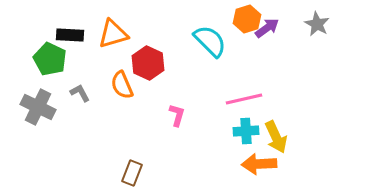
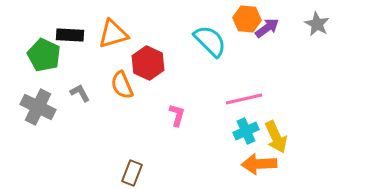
orange hexagon: rotated 24 degrees clockwise
green pentagon: moved 6 px left, 4 px up
cyan cross: rotated 20 degrees counterclockwise
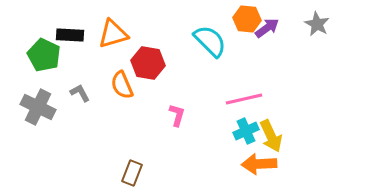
red hexagon: rotated 16 degrees counterclockwise
yellow arrow: moved 5 px left, 1 px up
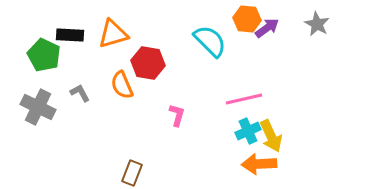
cyan cross: moved 2 px right
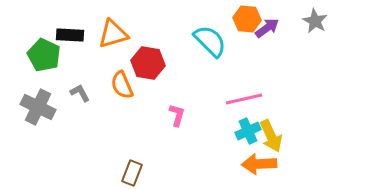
gray star: moved 2 px left, 3 px up
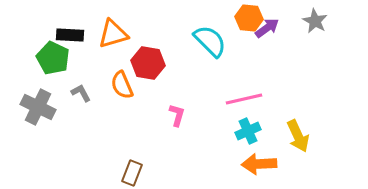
orange hexagon: moved 2 px right, 1 px up
green pentagon: moved 9 px right, 3 px down
gray L-shape: moved 1 px right
yellow arrow: moved 27 px right
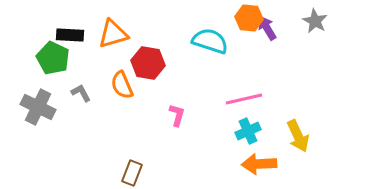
purple arrow: rotated 85 degrees counterclockwise
cyan semicircle: rotated 27 degrees counterclockwise
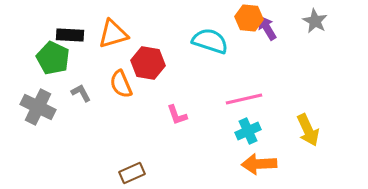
orange semicircle: moved 1 px left, 1 px up
pink L-shape: rotated 145 degrees clockwise
yellow arrow: moved 10 px right, 6 px up
brown rectangle: rotated 45 degrees clockwise
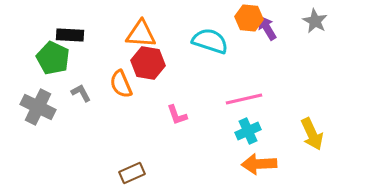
orange triangle: moved 28 px right; rotated 20 degrees clockwise
yellow arrow: moved 4 px right, 4 px down
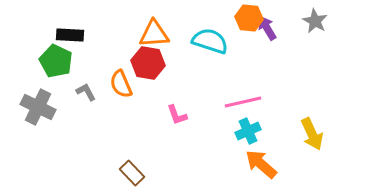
orange triangle: moved 13 px right; rotated 8 degrees counterclockwise
green pentagon: moved 3 px right, 3 px down
gray L-shape: moved 5 px right, 1 px up
pink line: moved 1 px left, 3 px down
orange arrow: moved 2 px right; rotated 44 degrees clockwise
brown rectangle: rotated 70 degrees clockwise
